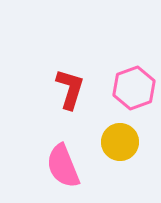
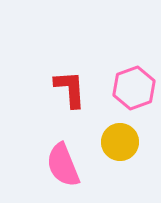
red L-shape: rotated 21 degrees counterclockwise
pink semicircle: moved 1 px up
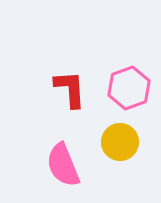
pink hexagon: moved 5 px left
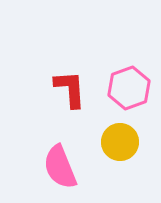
pink semicircle: moved 3 px left, 2 px down
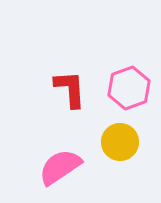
pink semicircle: rotated 78 degrees clockwise
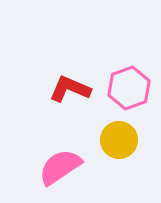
red L-shape: rotated 63 degrees counterclockwise
yellow circle: moved 1 px left, 2 px up
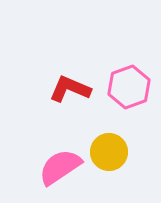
pink hexagon: moved 1 px up
yellow circle: moved 10 px left, 12 px down
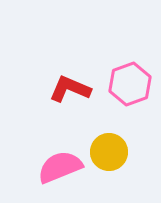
pink hexagon: moved 1 px right, 3 px up
pink semicircle: rotated 12 degrees clockwise
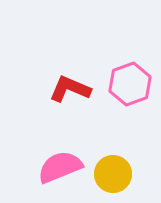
yellow circle: moved 4 px right, 22 px down
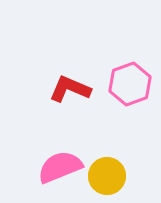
yellow circle: moved 6 px left, 2 px down
